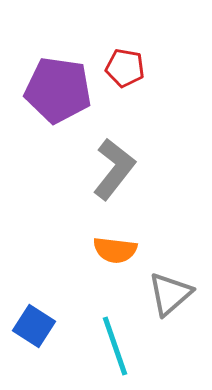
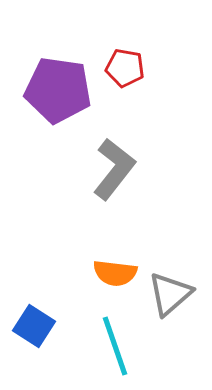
orange semicircle: moved 23 px down
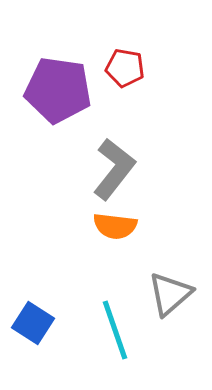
orange semicircle: moved 47 px up
blue square: moved 1 px left, 3 px up
cyan line: moved 16 px up
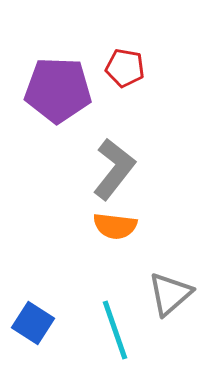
purple pentagon: rotated 6 degrees counterclockwise
